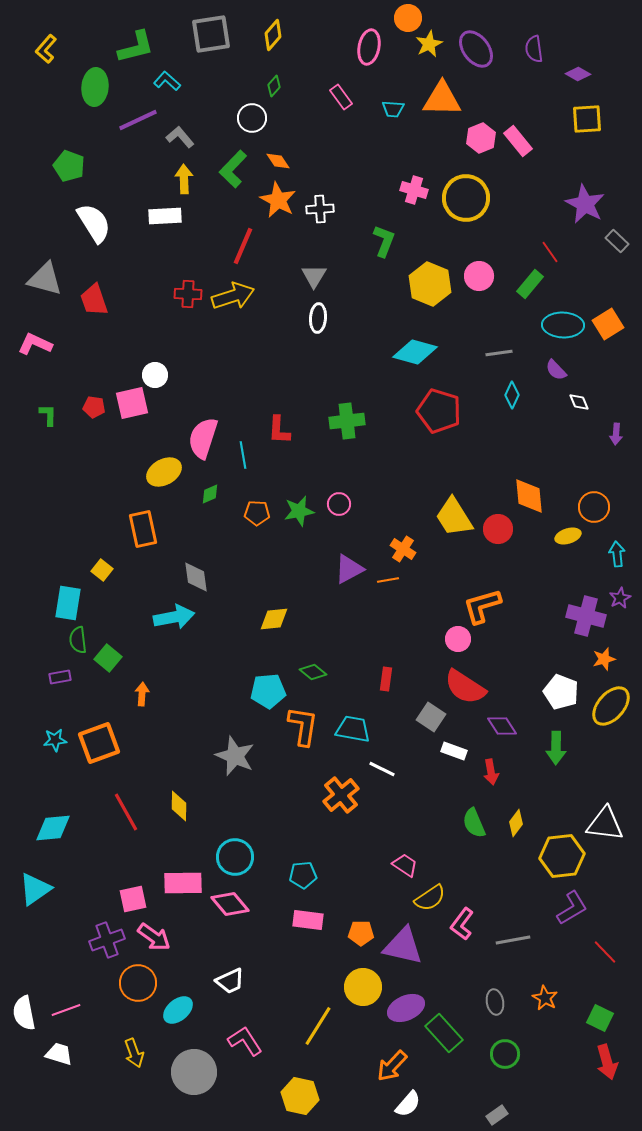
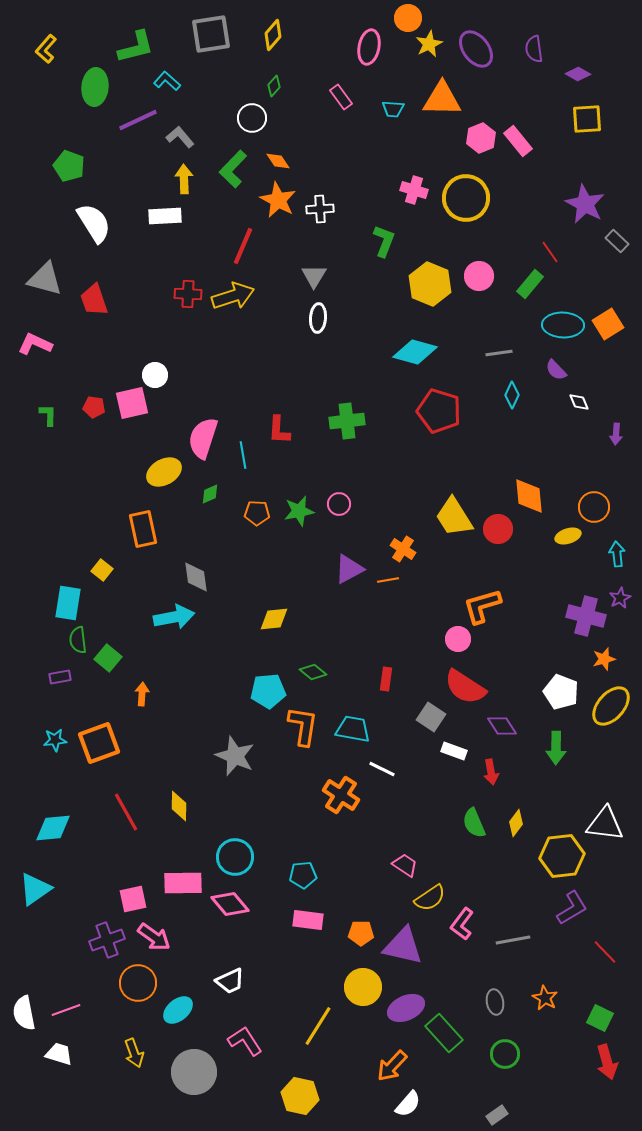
orange cross at (341, 795): rotated 18 degrees counterclockwise
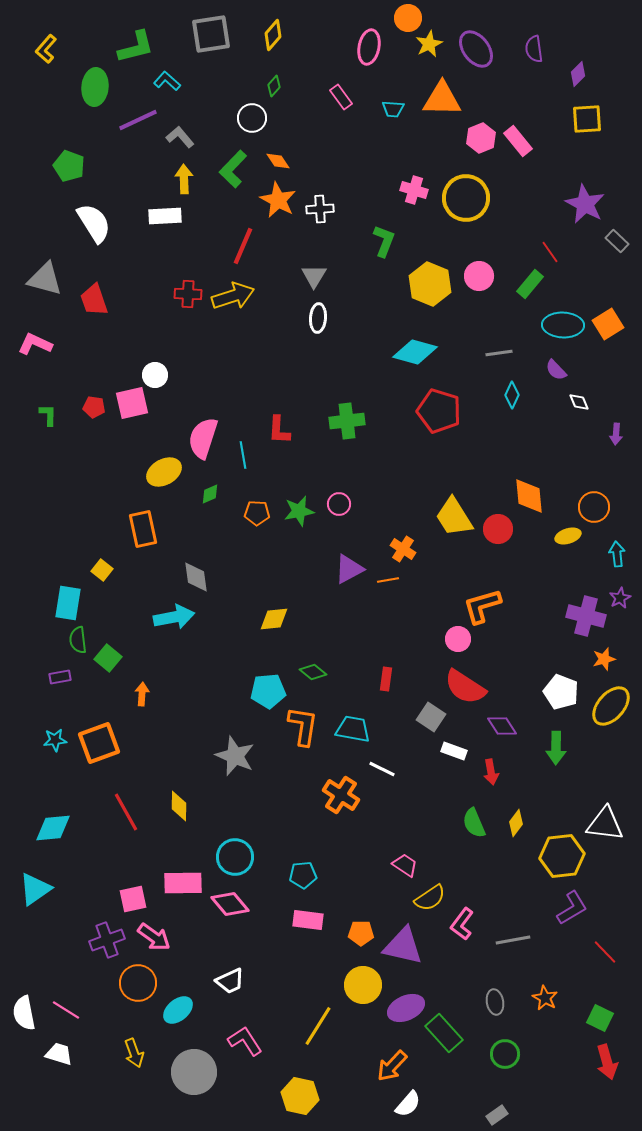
purple diamond at (578, 74): rotated 75 degrees counterclockwise
yellow circle at (363, 987): moved 2 px up
pink line at (66, 1010): rotated 52 degrees clockwise
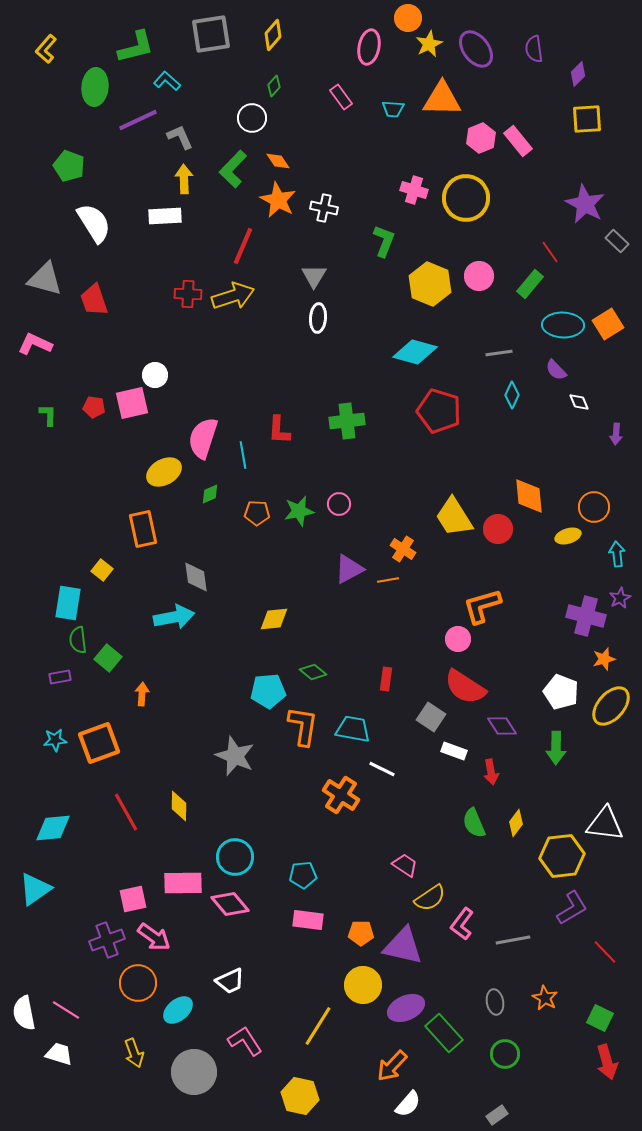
gray L-shape at (180, 137): rotated 16 degrees clockwise
white cross at (320, 209): moved 4 px right, 1 px up; rotated 16 degrees clockwise
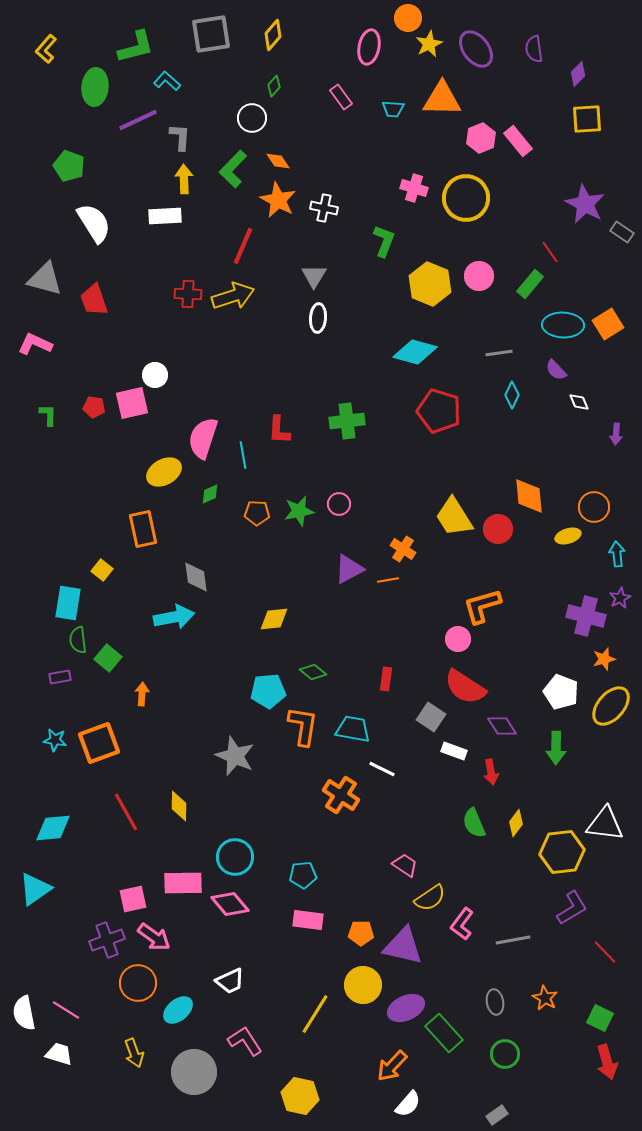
gray L-shape at (180, 137): rotated 28 degrees clockwise
pink cross at (414, 190): moved 2 px up
gray rectangle at (617, 241): moved 5 px right, 9 px up; rotated 10 degrees counterclockwise
cyan star at (55, 740): rotated 15 degrees clockwise
yellow hexagon at (562, 856): moved 4 px up
yellow line at (318, 1026): moved 3 px left, 12 px up
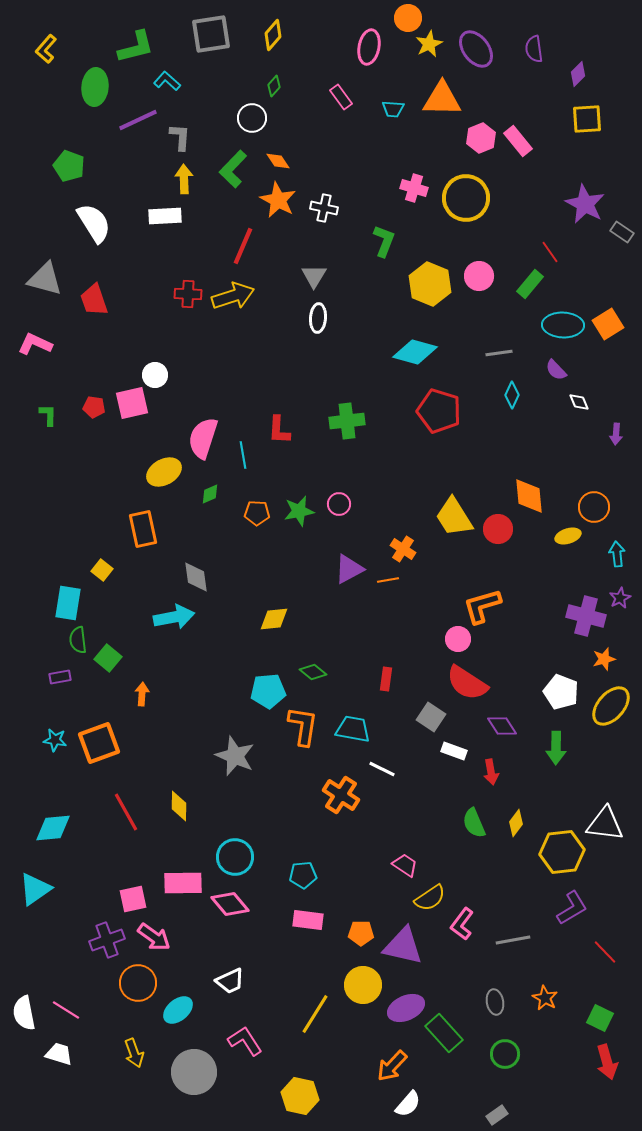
red semicircle at (465, 687): moved 2 px right, 4 px up
